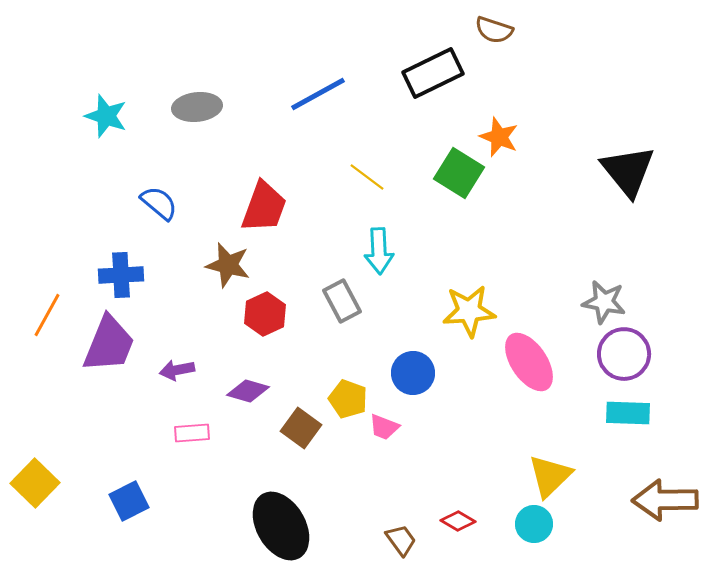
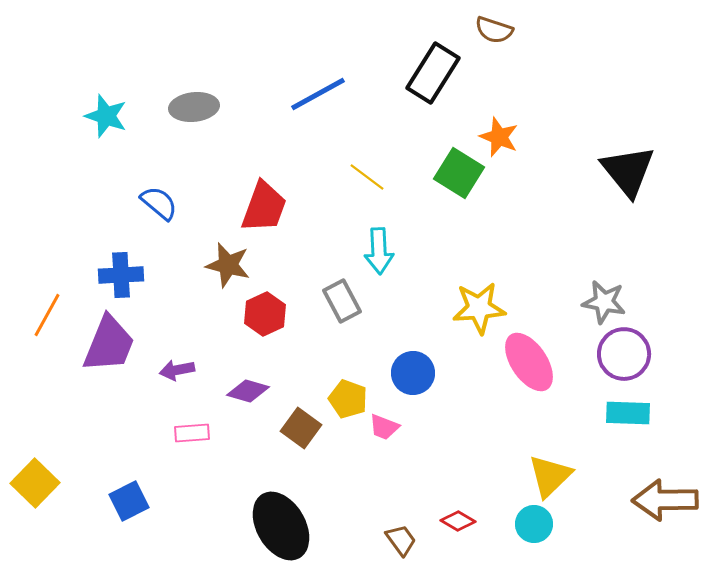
black rectangle: rotated 32 degrees counterclockwise
gray ellipse: moved 3 px left
yellow star: moved 10 px right, 3 px up
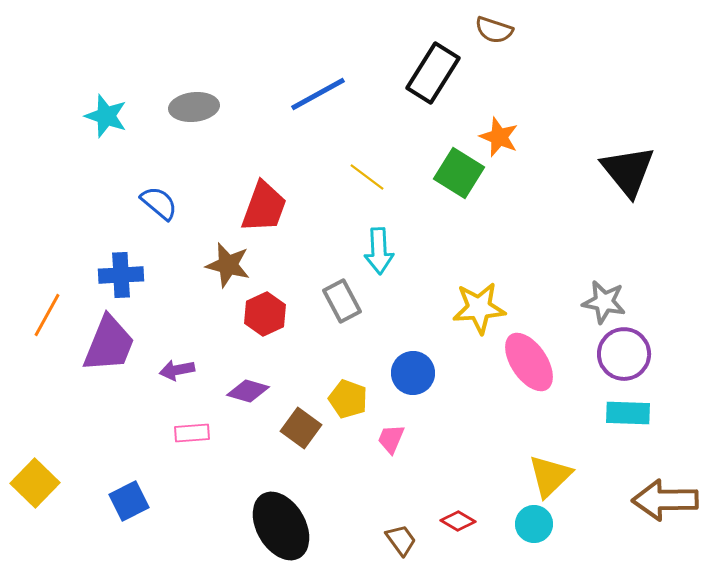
pink trapezoid: moved 7 px right, 12 px down; rotated 92 degrees clockwise
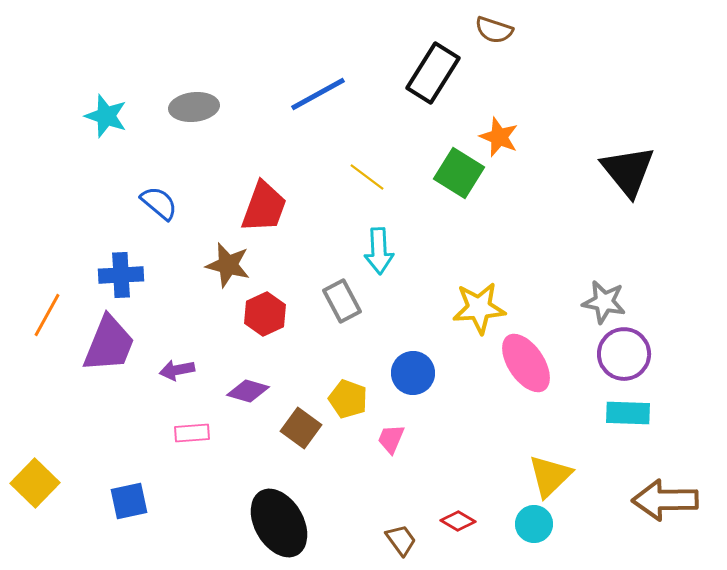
pink ellipse: moved 3 px left, 1 px down
blue square: rotated 15 degrees clockwise
black ellipse: moved 2 px left, 3 px up
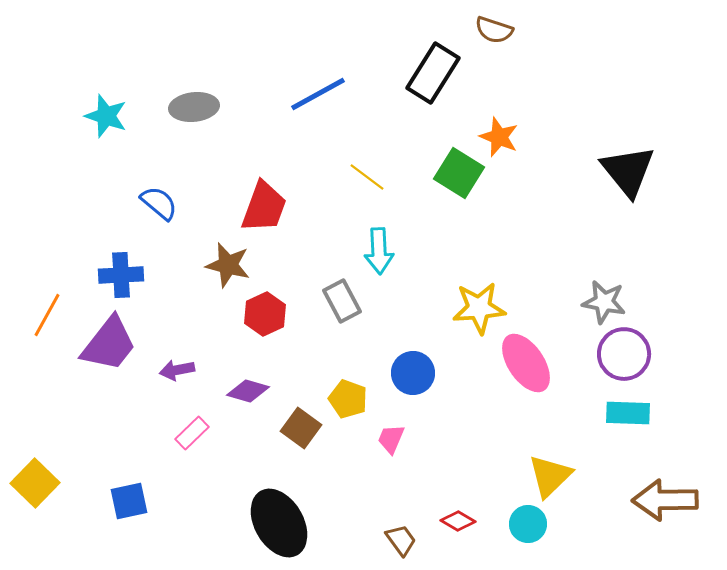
purple trapezoid: rotated 16 degrees clockwise
pink rectangle: rotated 40 degrees counterclockwise
cyan circle: moved 6 px left
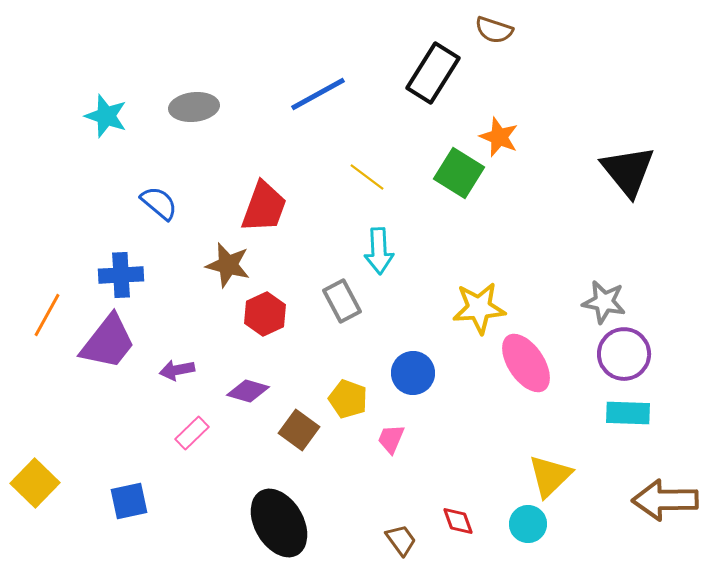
purple trapezoid: moved 1 px left, 2 px up
brown square: moved 2 px left, 2 px down
red diamond: rotated 40 degrees clockwise
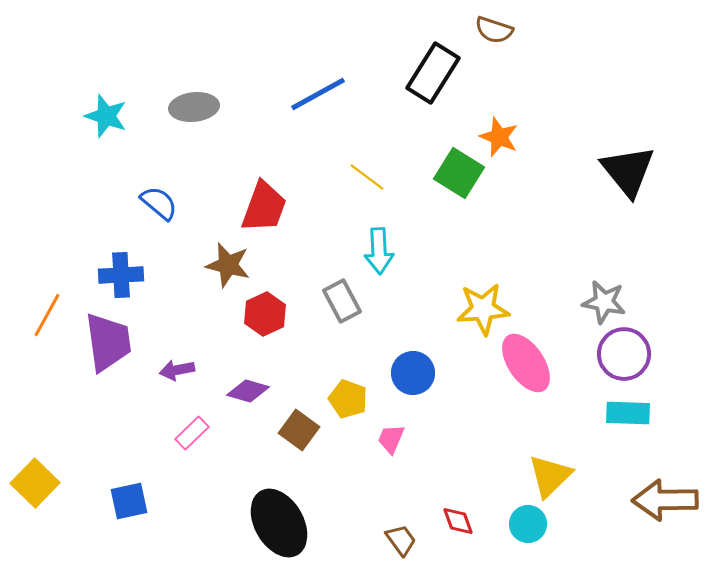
yellow star: moved 4 px right, 1 px down
purple trapezoid: rotated 46 degrees counterclockwise
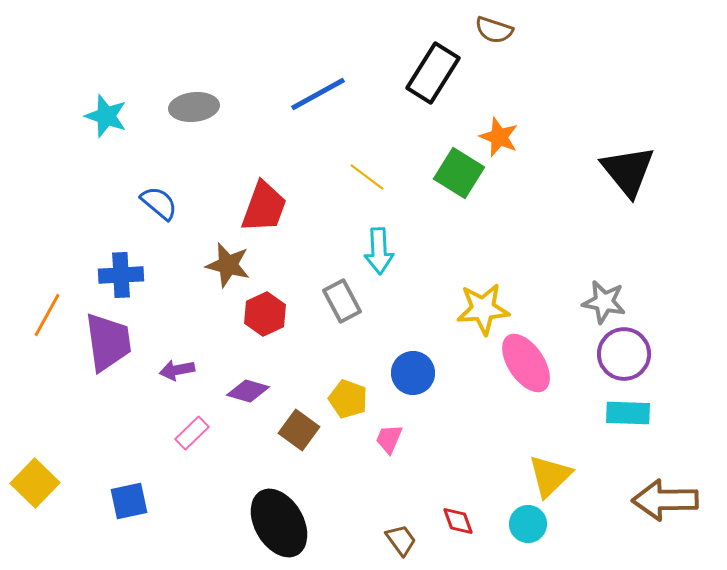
pink trapezoid: moved 2 px left
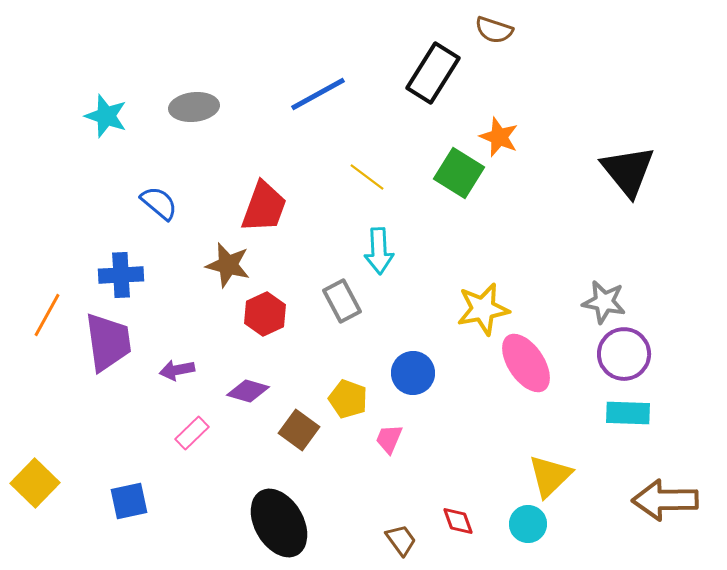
yellow star: rotated 6 degrees counterclockwise
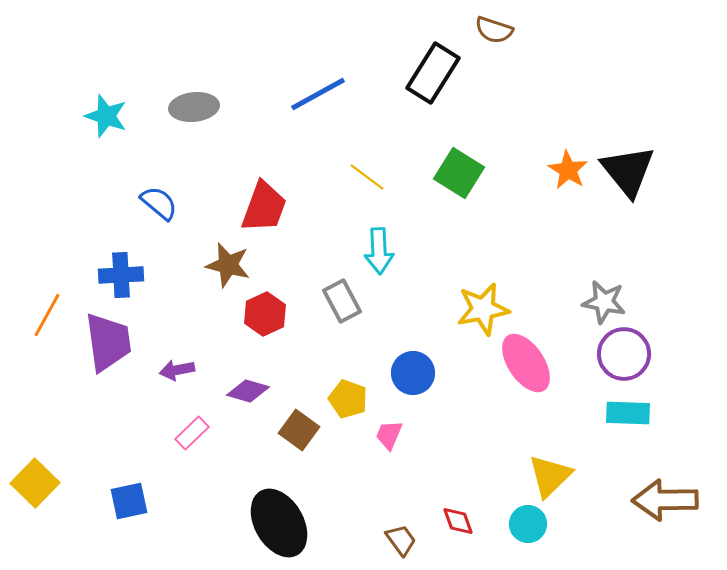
orange star: moved 69 px right, 33 px down; rotated 9 degrees clockwise
pink trapezoid: moved 4 px up
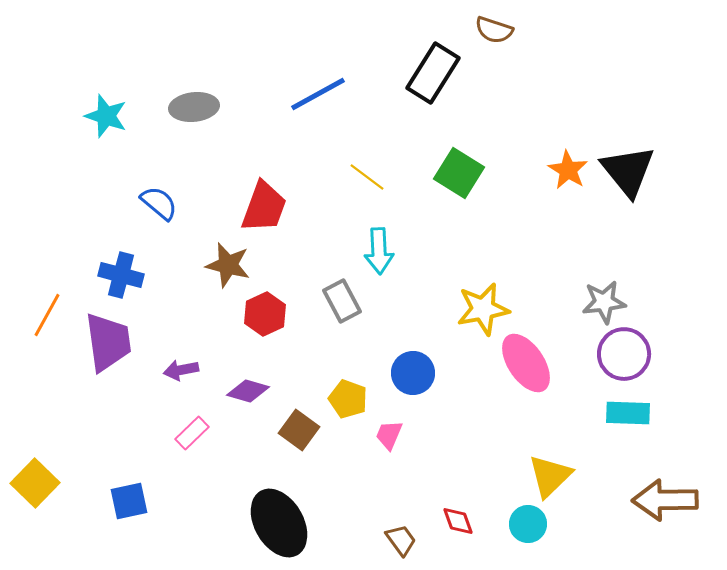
blue cross: rotated 18 degrees clockwise
gray star: rotated 18 degrees counterclockwise
purple arrow: moved 4 px right
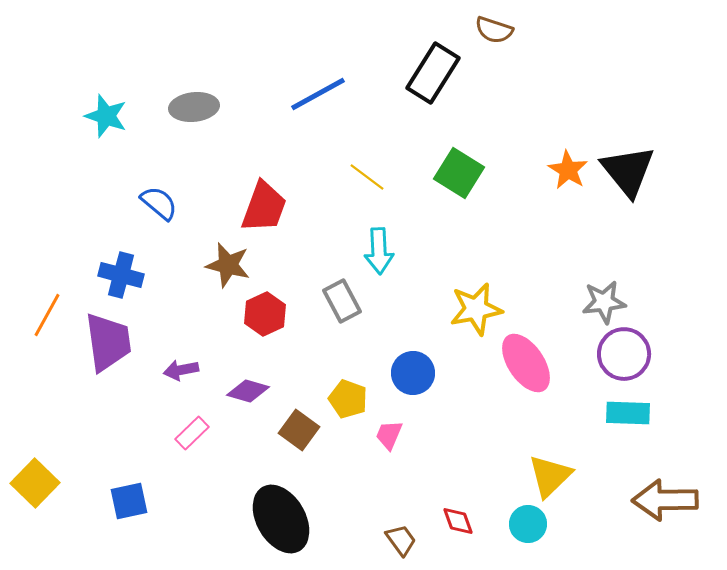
yellow star: moved 7 px left
black ellipse: moved 2 px right, 4 px up
